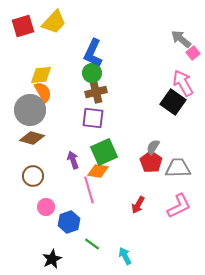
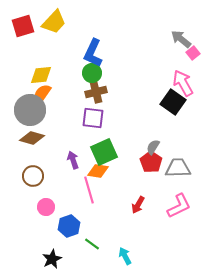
orange semicircle: moved 1 px left, 2 px down; rotated 115 degrees counterclockwise
blue hexagon: moved 4 px down
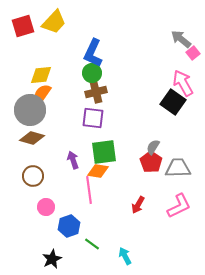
green square: rotated 16 degrees clockwise
pink line: rotated 8 degrees clockwise
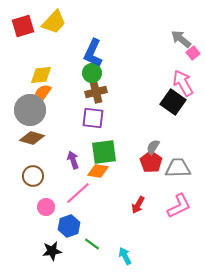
pink line: moved 11 px left, 3 px down; rotated 56 degrees clockwise
black star: moved 8 px up; rotated 18 degrees clockwise
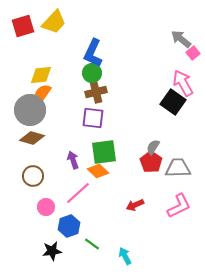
orange diamond: rotated 35 degrees clockwise
red arrow: moved 3 px left; rotated 36 degrees clockwise
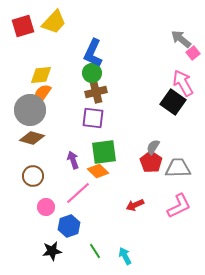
green line: moved 3 px right, 7 px down; rotated 21 degrees clockwise
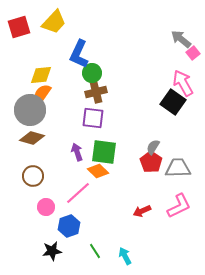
red square: moved 4 px left, 1 px down
blue L-shape: moved 14 px left, 1 px down
green square: rotated 16 degrees clockwise
purple arrow: moved 4 px right, 8 px up
red arrow: moved 7 px right, 6 px down
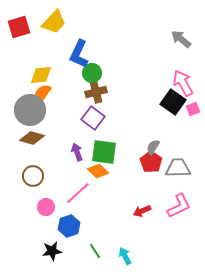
pink square: moved 56 px down; rotated 16 degrees clockwise
purple square: rotated 30 degrees clockwise
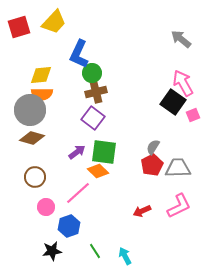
orange semicircle: rotated 125 degrees counterclockwise
pink square: moved 6 px down
purple arrow: rotated 72 degrees clockwise
red pentagon: moved 1 px right, 3 px down; rotated 10 degrees clockwise
brown circle: moved 2 px right, 1 px down
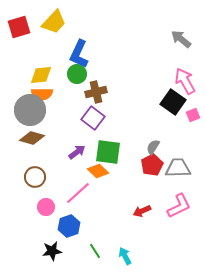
green circle: moved 15 px left, 1 px down
pink arrow: moved 2 px right, 2 px up
green square: moved 4 px right
